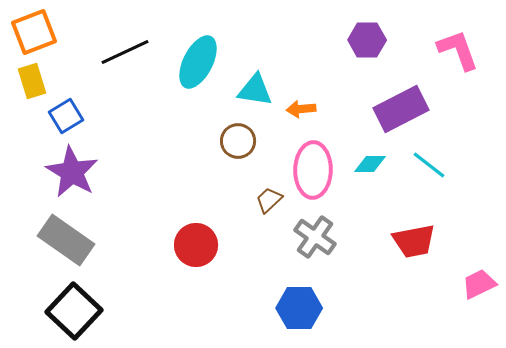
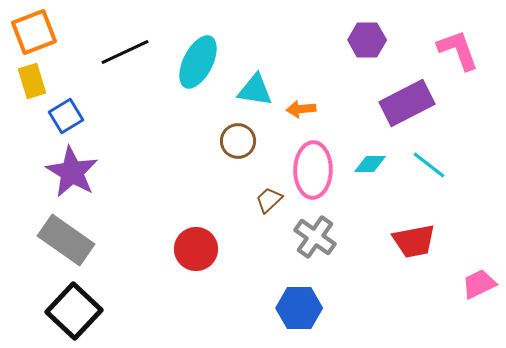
purple rectangle: moved 6 px right, 6 px up
red circle: moved 4 px down
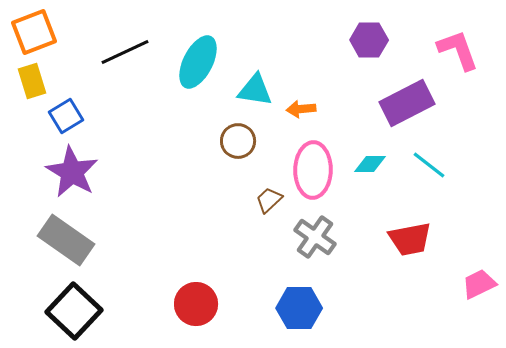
purple hexagon: moved 2 px right
red trapezoid: moved 4 px left, 2 px up
red circle: moved 55 px down
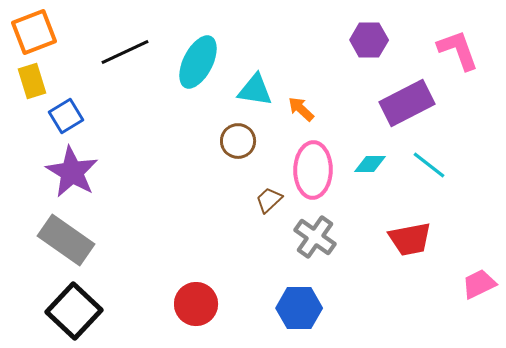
orange arrow: rotated 48 degrees clockwise
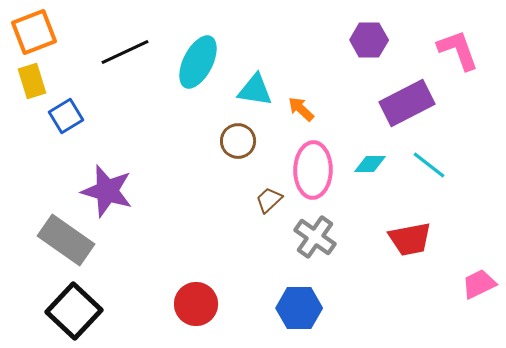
purple star: moved 35 px right, 19 px down; rotated 14 degrees counterclockwise
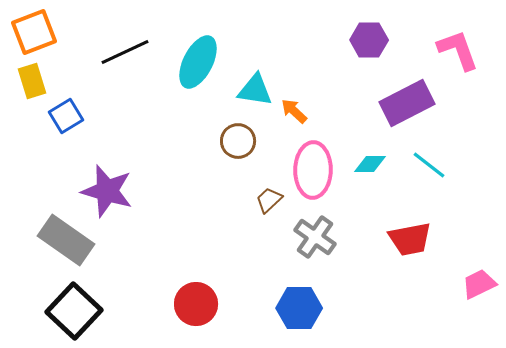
orange arrow: moved 7 px left, 2 px down
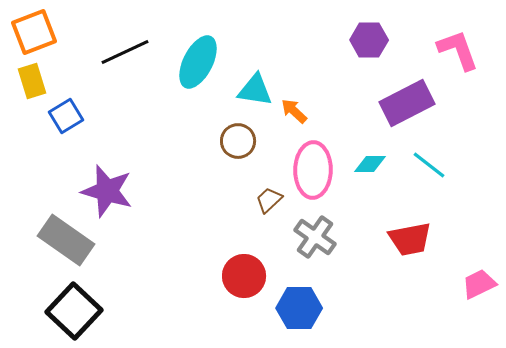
red circle: moved 48 px right, 28 px up
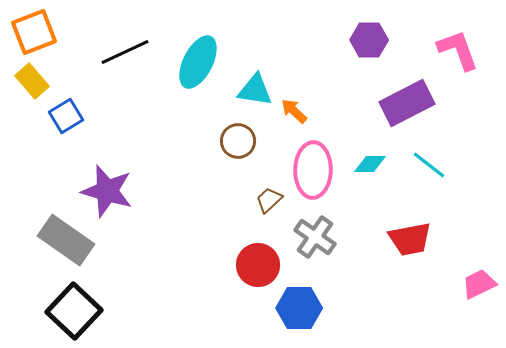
yellow rectangle: rotated 24 degrees counterclockwise
red circle: moved 14 px right, 11 px up
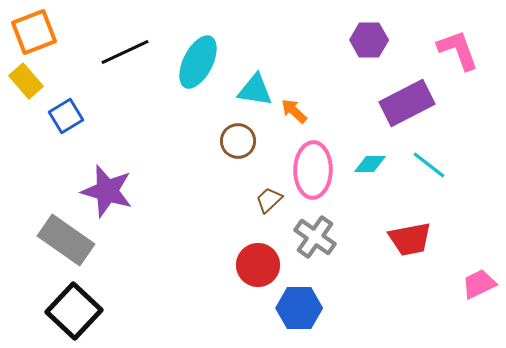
yellow rectangle: moved 6 px left
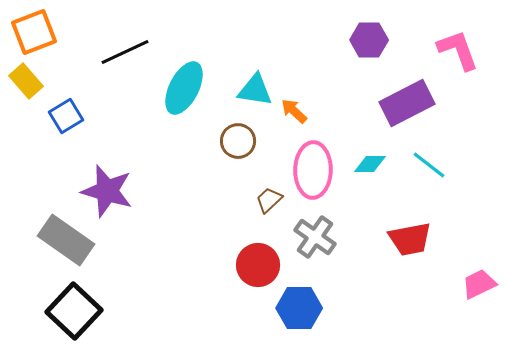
cyan ellipse: moved 14 px left, 26 px down
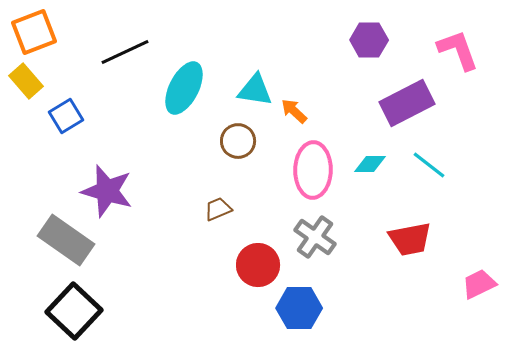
brown trapezoid: moved 51 px left, 9 px down; rotated 20 degrees clockwise
